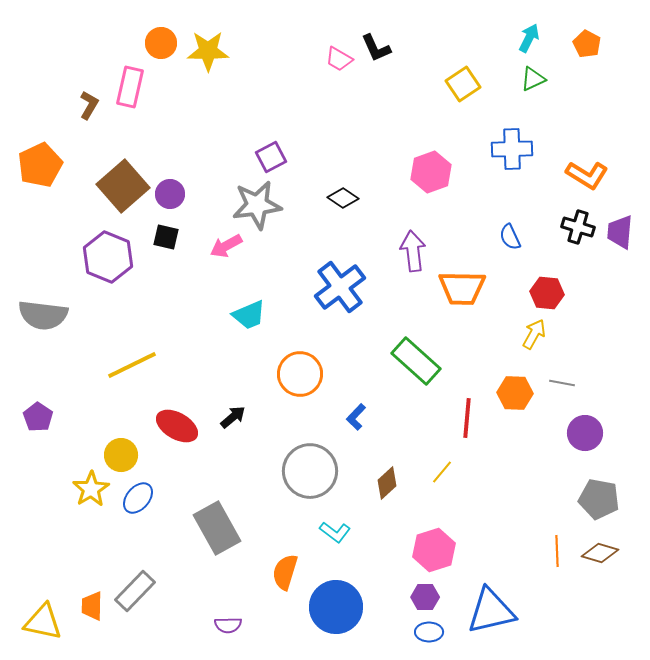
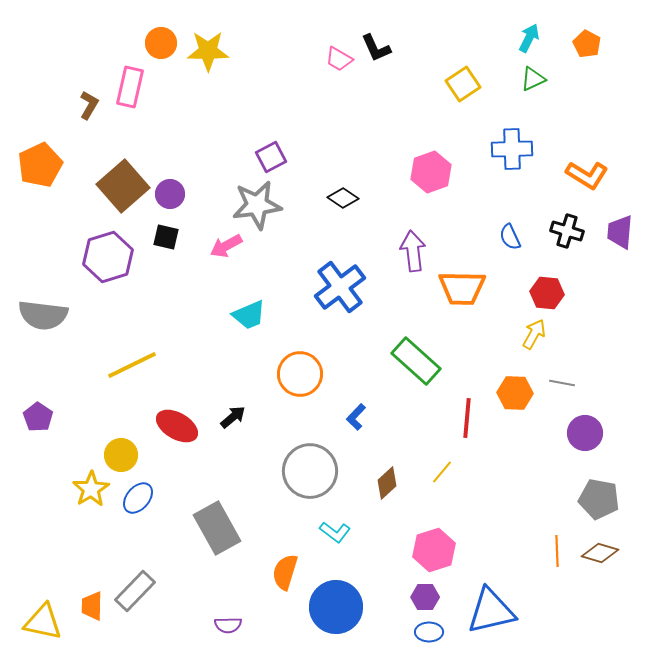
black cross at (578, 227): moved 11 px left, 4 px down
purple hexagon at (108, 257): rotated 21 degrees clockwise
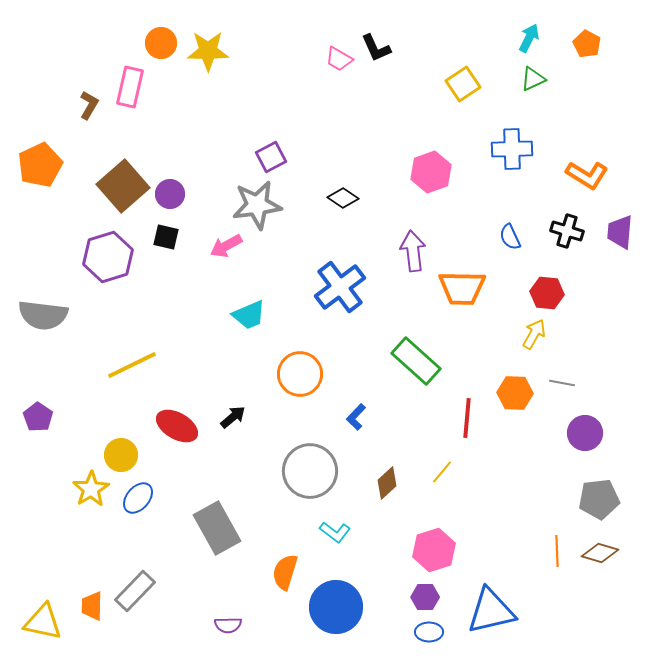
gray pentagon at (599, 499): rotated 18 degrees counterclockwise
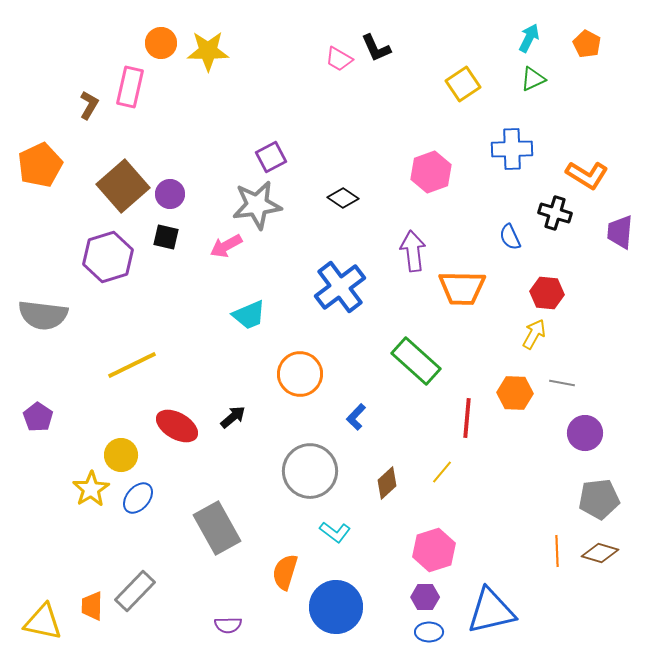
black cross at (567, 231): moved 12 px left, 18 px up
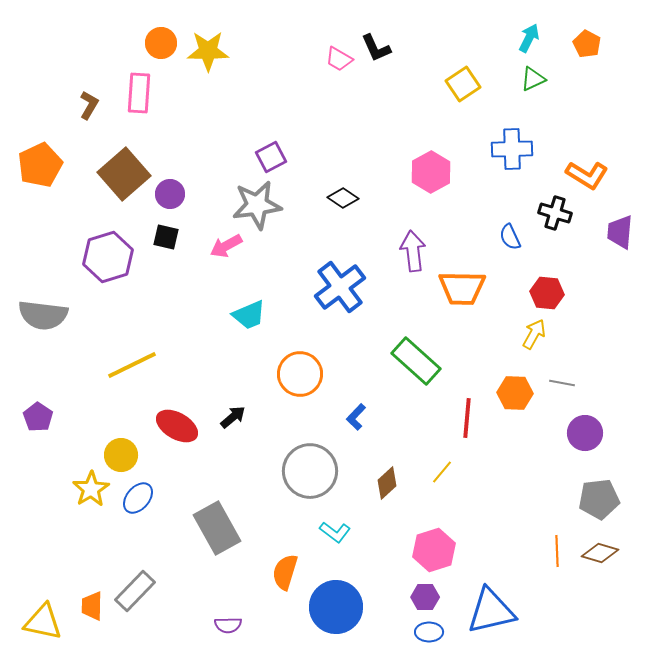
pink rectangle at (130, 87): moved 9 px right, 6 px down; rotated 9 degrees counterclockwise
pink hexagon at (431, 172): rotated 9 degrees counterclockwise
brown square at (123, 186): moved 1 px right, 12 px up
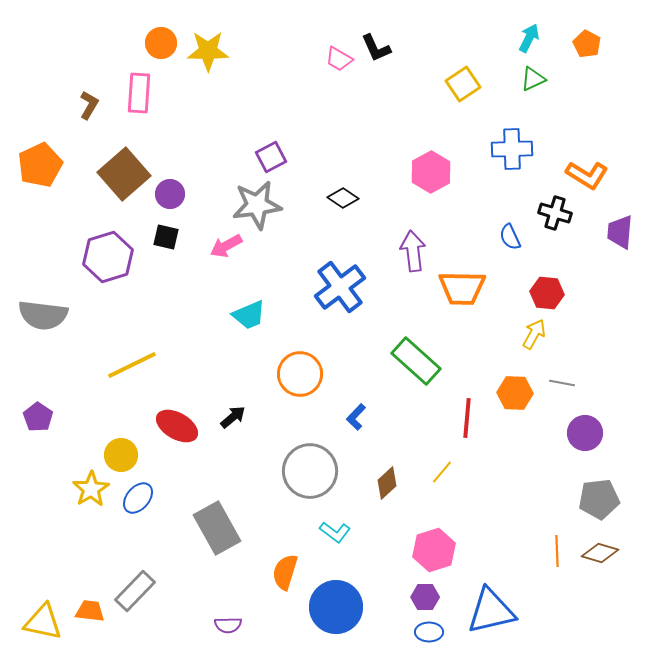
orange trapezoid at (92, 606): moved 2 px left, 5 px down; rotated 96 degrees clockwise
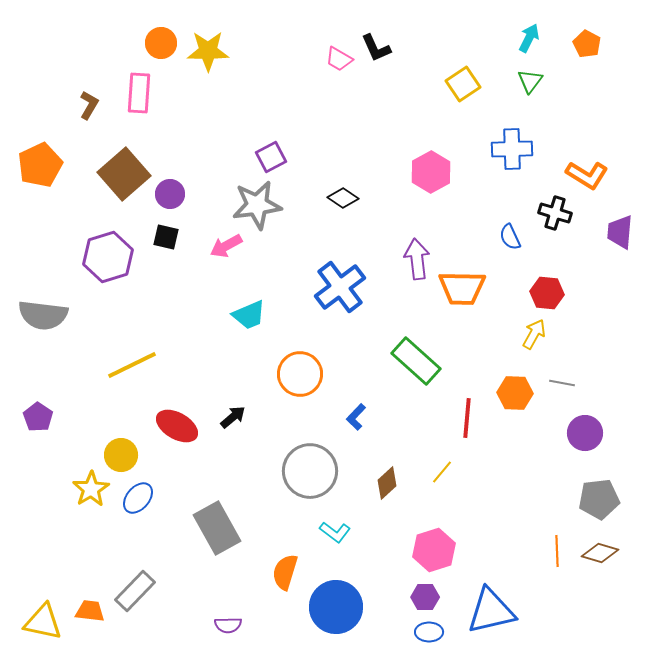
green triangle at (533, 79): moved 3 px left, 2 px down; rotated 28 degrees counterclockwise
purple arrow at (413, 251): moved 4 px right, 8 px down
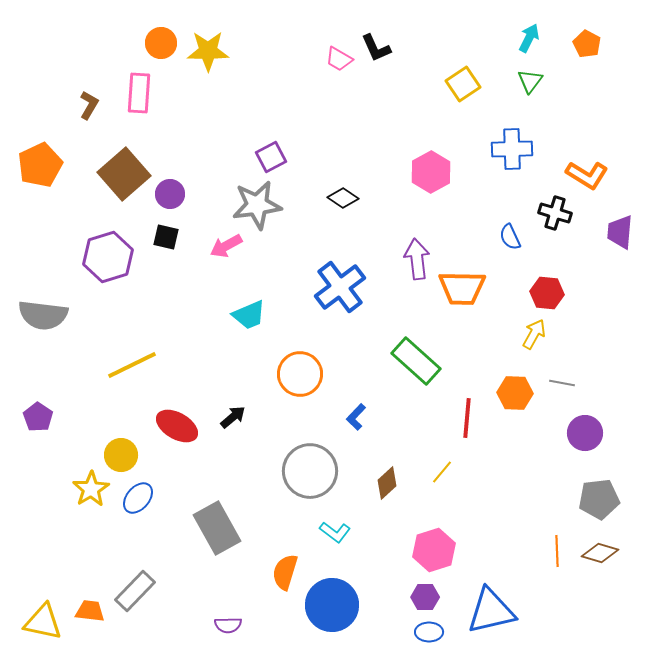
blue circle at (336, 607): moved 4 px left, 2 px up
